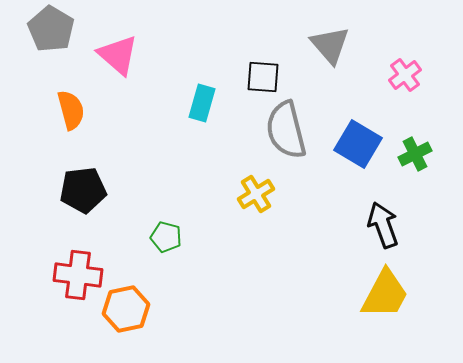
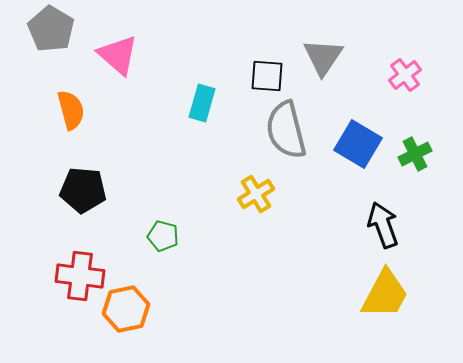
gray triangle: moved 7 px left, 12 px down; rotated 15 degrees clockwise
black square: moved 4 px right, 1 px up
black pentagon: rotated 12 degrees clockwise
green pentagon: moved 3 px left, 1 px up
red cross: moved 2 px right, 1 px down
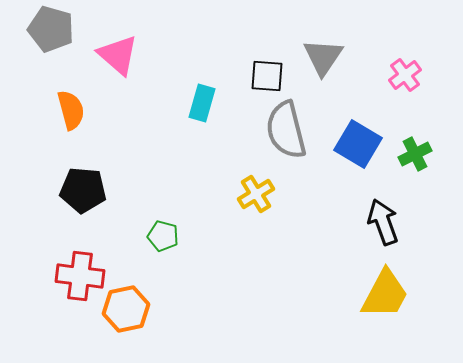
gray pentagon: rotated 15 degrees counterclockwise
black arrow: moved 3 px up
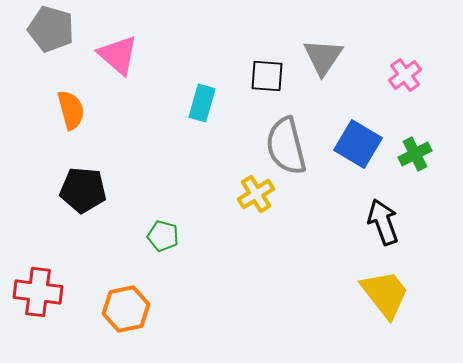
gray semicircle: moved 16 px down
red cross: moved 42 px left, 16 px down
yellow trapezoid: rotated 66 degrees counterclockwise
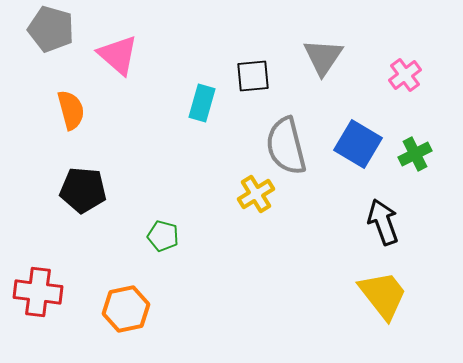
black square: moved 14 px left; rotated 9 degrees counterclockwise
yellow trapezoid: moved 2 px left, 1 px down
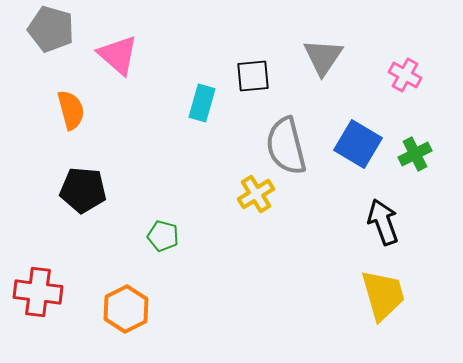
pink cross: rotated 24 degrees counterclockwise
yellow trapezoid: rotated 22 degrees clockwise
orange hexagon: rotated 15 degrees counterclockwise
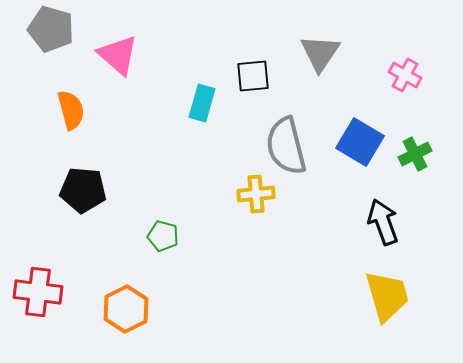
gray triangle: moved 3 px left, 4 px up
blue square: moved 2 px right, 2 px up
yellow cross: rotated 27 degrees clockwise
yellow trapezoid: moved 4 px right, 1 px down
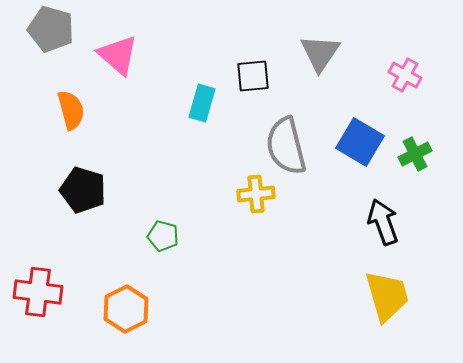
black pentagon: rotated 12 degrees clockwise
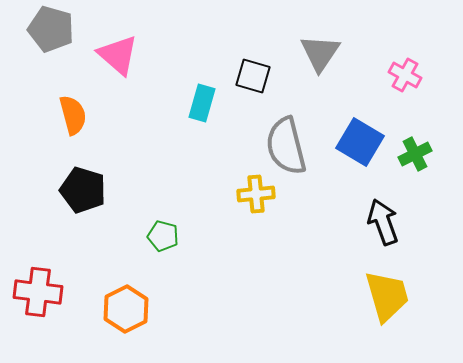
black square: rotated 21 degrees clockwise
orange semicircle: moved 2 px right, 5 px down
